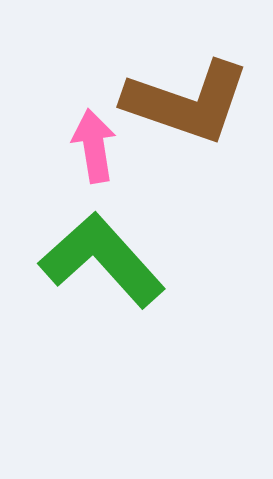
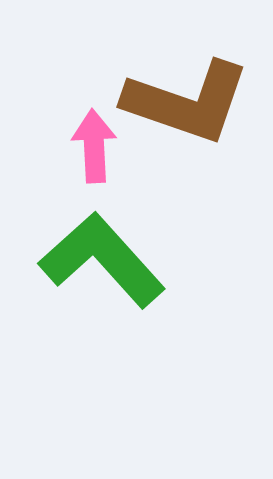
pink arrow: rotated 6 degrees clockwise
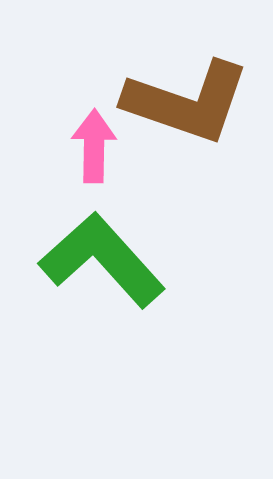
pink arrow: rotated 4 degrees clockwise
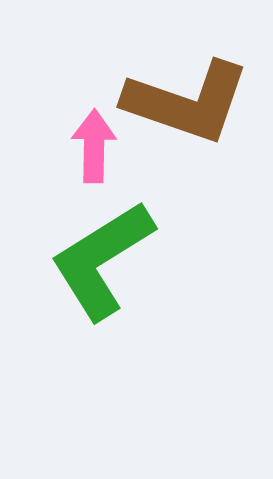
green L-shape: rotated 80 degrees counterclockwise
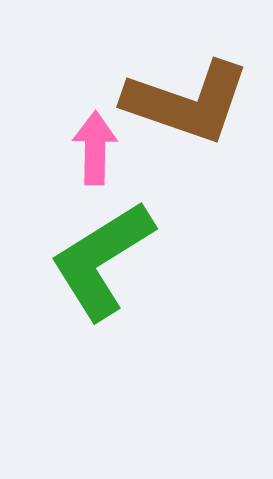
pink arrow: moved 1 px right, 2 px down
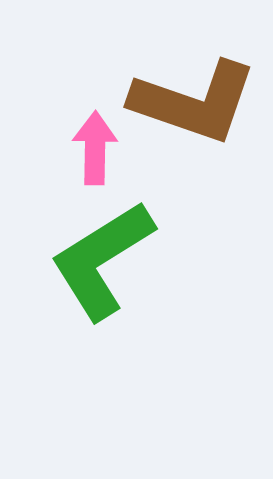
brown L-shape: moved 7 px right
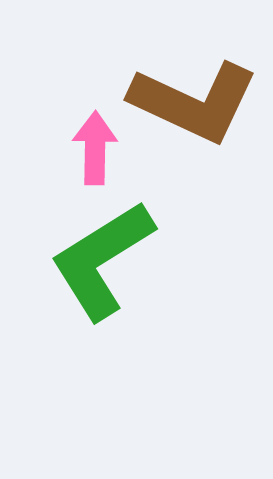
brown L-shape: rotated 6 degrees clockwise
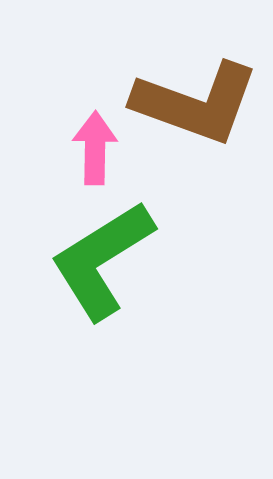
brown L-shape: moved 2 px right, 1 px down; rotated 5 degrees counterclockwise
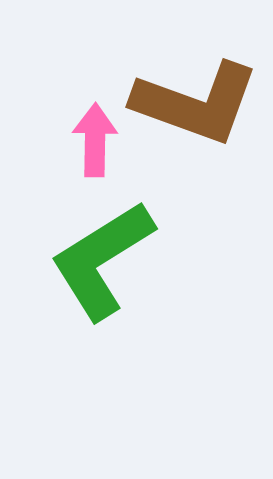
pink arrow: moved 8 px up
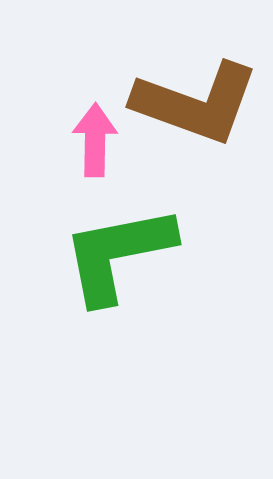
green L-shape: moved 16 px right, 6 px up; rotated 21 degrees clockwise
